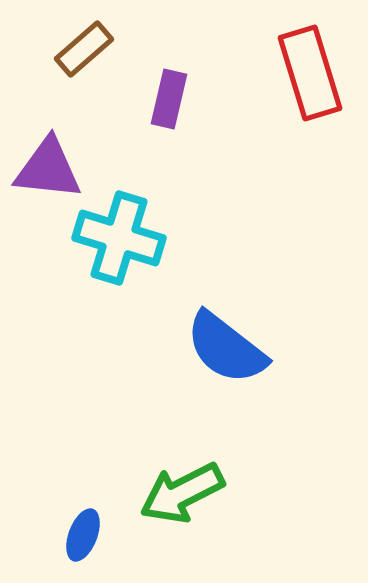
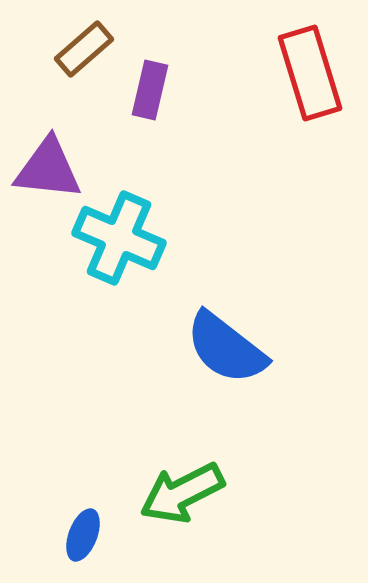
purple rectangle: moved 19 px left, 9 px up
cyan cross: rotated 6 degrees clockwise
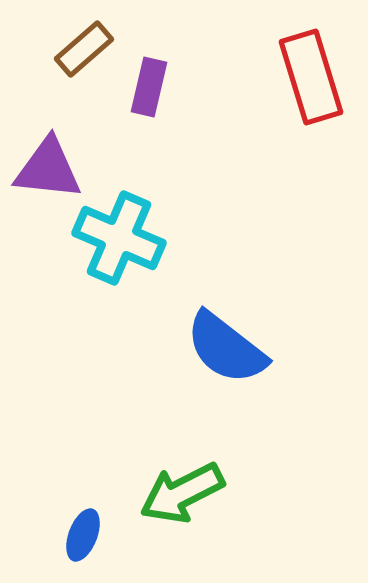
red rectangle: moved 1 px right, 4 px down
purple rectangle: moved 1 px left, 3 px up
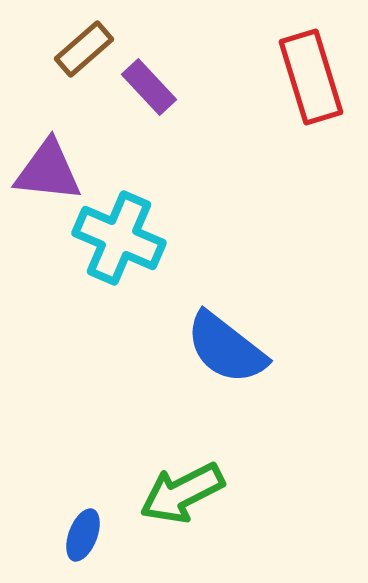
purple rectangle: rotated 56 degrees counterclockwise
purple triangle: moved 2 px down
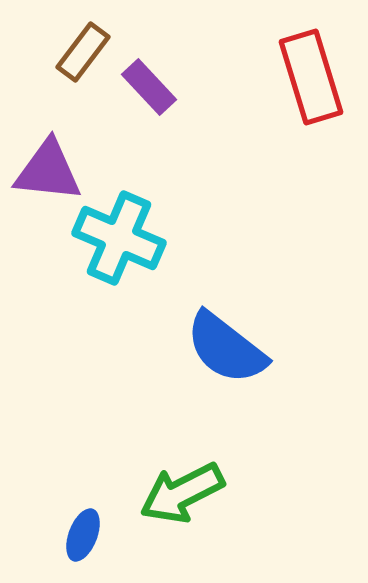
brown rectangle: moved 1 px left, 3 px down; rotated 12 degrees counterclockwise
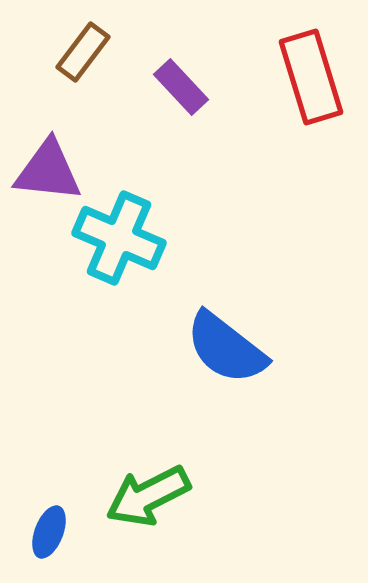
purple rectangle: moved 32 px right
green arrow: moved 34 px left, 3 px down
blue ellipse: moved 34 px left, 3 px up
